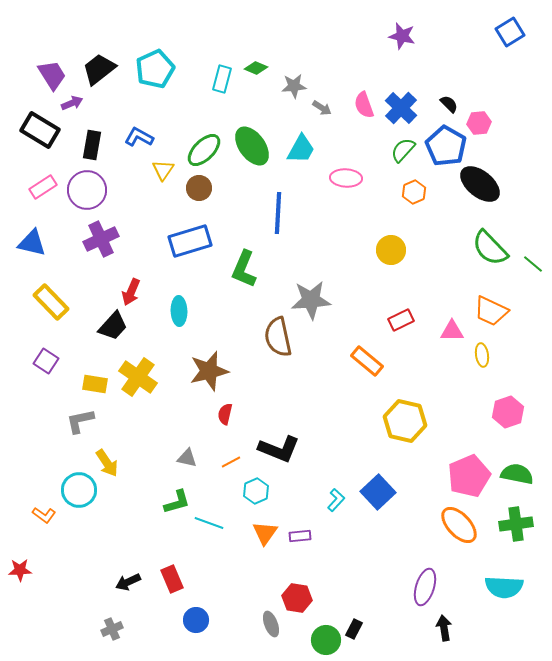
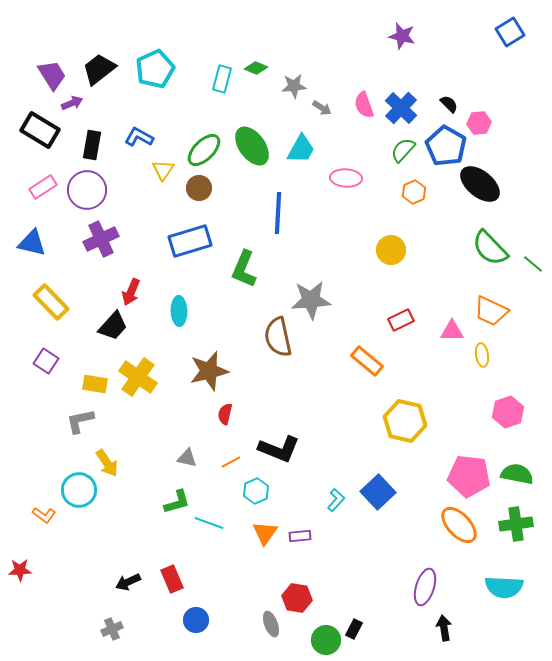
pink pentagon at (469, 476): rotated 30 degrees clockwise
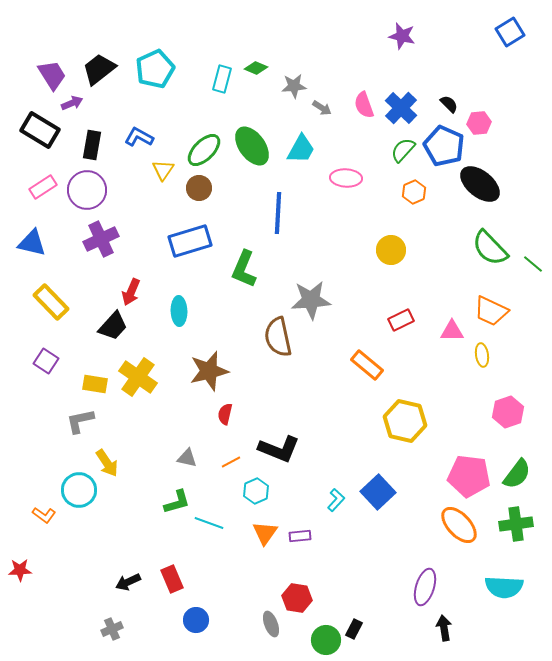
blue pentagon at (446, 146): moved 2 px left; rotated 6 degrees counterclockwise
orange rectangle at (367, 361): moved 4 px down
green semicircle at (517, 474): rotated 116 degrees clockwise
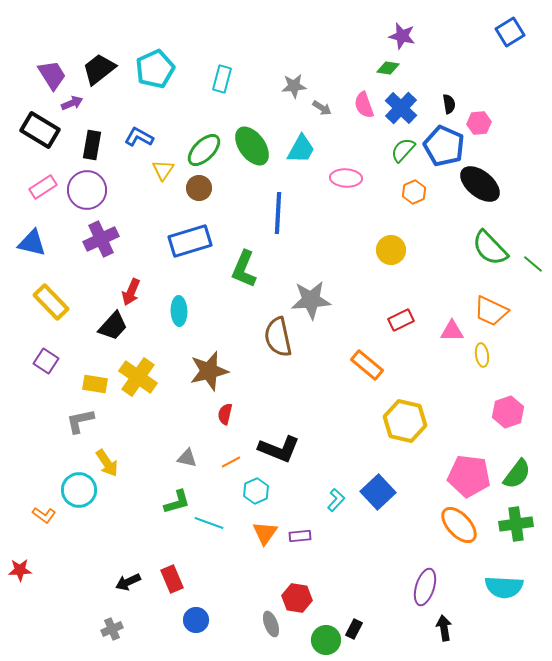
green diamond at (256, 68): moved 132 px right; rotated 15 degrees counterclockwise
black semicircle at (449, 104): rotated 36 degrees clockwise
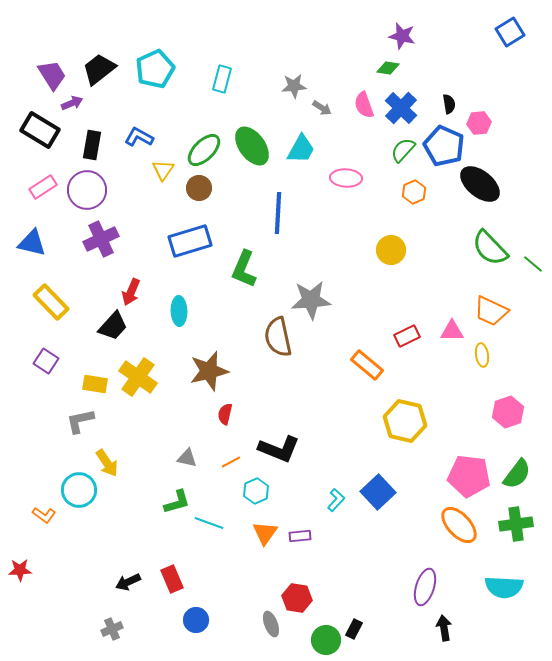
red rectangle at (401, 320): moved 6 px right, 16 px down
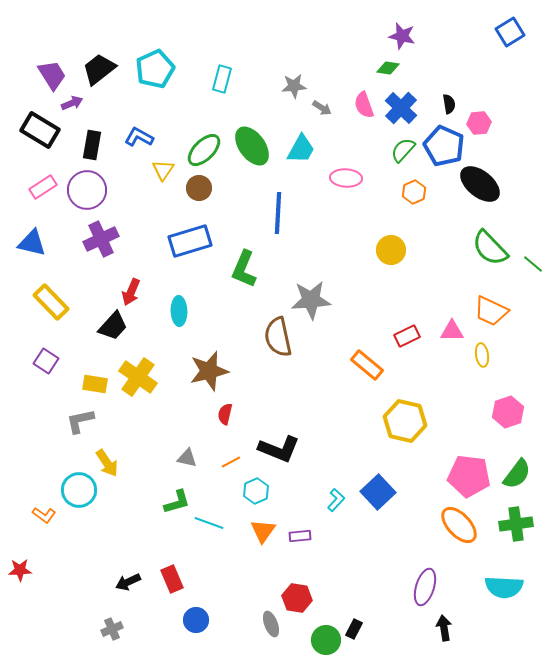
orange triangle at (265, 533): moved 2 px left, 2 px up
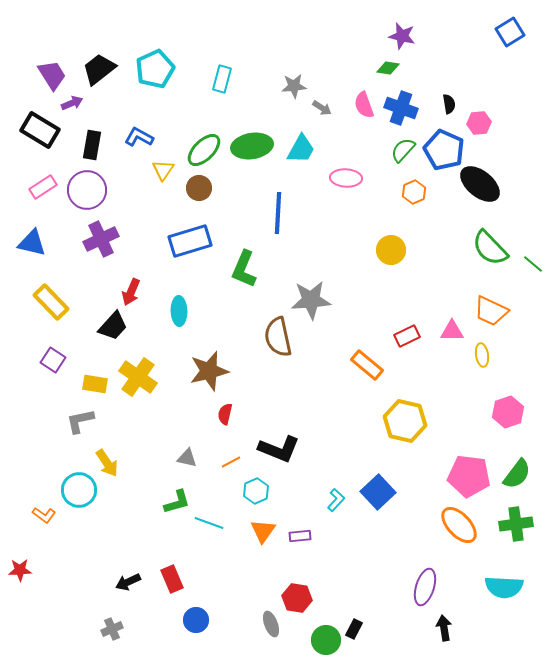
blue cross at (401, 108): rotated 24 degrees counterclockwise
green ellipse at (252, 146): rotated 63 degrees counterclockwise
blue pentagon at (444, 146): moved 4 px down
purple square at (46, 361): moved 7 px right, 1 px up
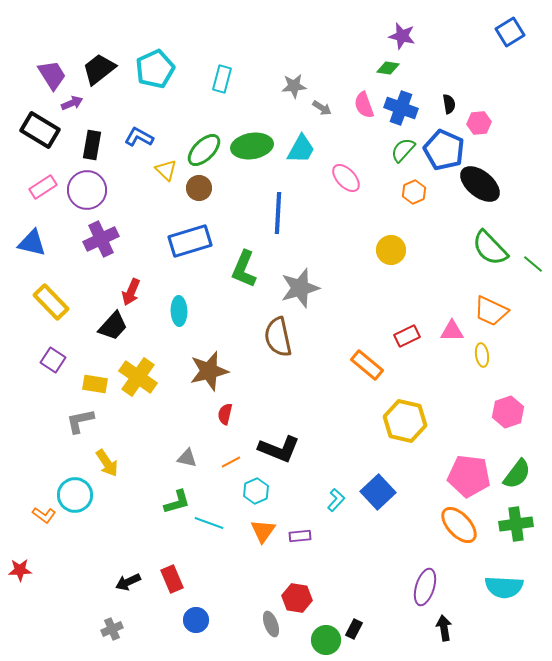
yellow triangle at (163, 170): moved 3 px right; rotated 20 degrees counterclockwise
pink ellipse at (346, 178): rotated 44 degrees clockwise
gray star at (311, 300): moved 11 px left, 12 px up; rotated 12 degrees counterclockwise
cyan circle at (79, 490): moved 4 px left, 5 px down
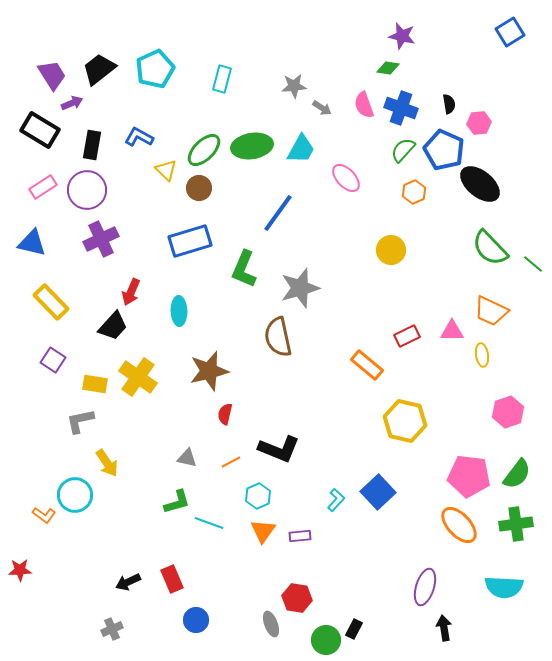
blue line at (278, 213): rotated 33 degrees clockwise
cyan hexagon at (256, 491): moved 2 px right, 5 px down
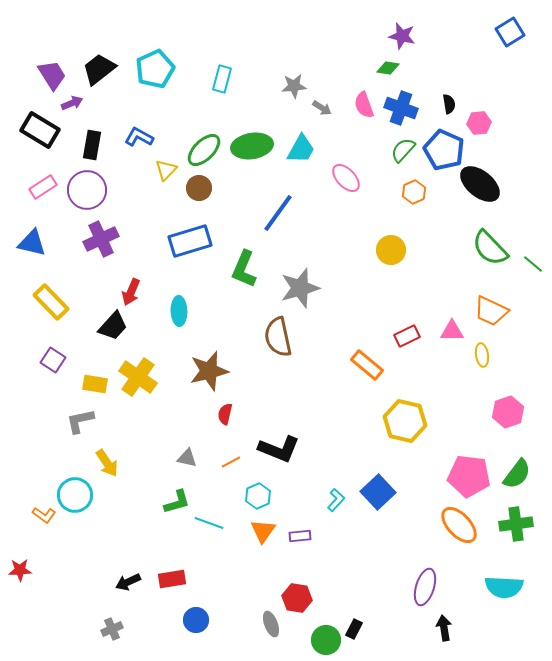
yellow triangle at (166, 170): rotated 30 degrees clockwise
red rectangle at (172, 579): rotated 76 degrees counterclockwise
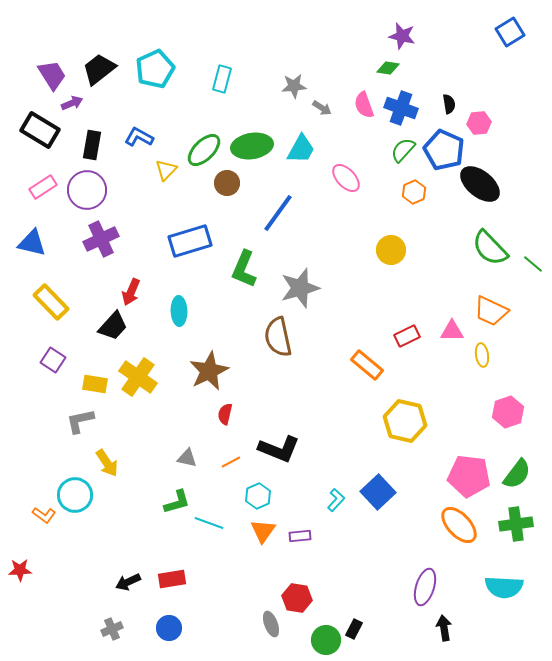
brown circle at (199, 188): moved 28 px right, 5 px up
brown star at (209, 371): rotated 12 degrees counterclockwise
blue circle at (196, 620): moved 27 px left, 8 px down
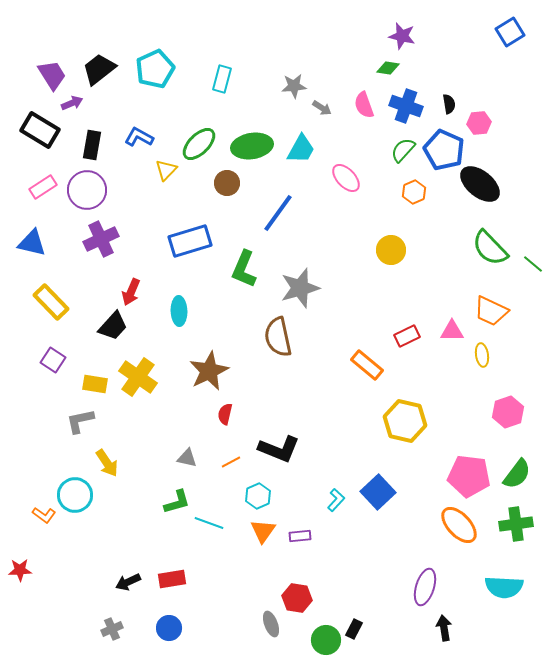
blue cross at (401, 108): moved 5 px right, 2 px up
green ellipse at (204, 150): moved 5 px left, 6 px up
